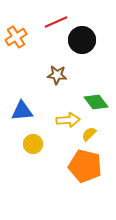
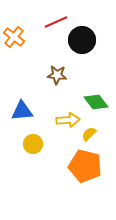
orange cross: moved 2 px left; rotated 20 degrees counterclockwise
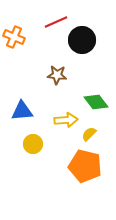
orange cross: rotated 15 degrees counterclockwise
yellow arrow: moved 2 px left
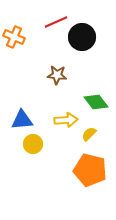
black circle: moved 3 px up
blue triangle: moved 9 px down
orange pentagon: moved 5 px right, 4 px down
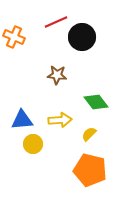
yellow arrow: moved 6 px left
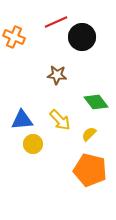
yellow arrow: rotated 50 degrees clockwise
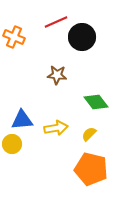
yellow arrow: moved 4 px left, 8 px down; rotated 55 degrees counterclockwise
yellow circle: moved 21 px left
orange pentagon: moved 1 px right, 1 px up
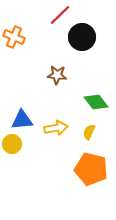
red line: moved 4 px right, 7 px up; rotated 20 degrees counterclockwise
yellow semicircle: moved 2 px up; rotated 21 degrees counterclockwise
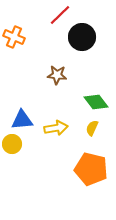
yellow semicircle: moved 3 px right, 4 px up
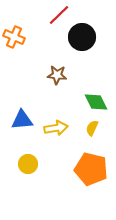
red line: moved 1 px left
green diamond: rotated 10 degrees clockwise
yellow circle: moved 16 px right, 20 px down
